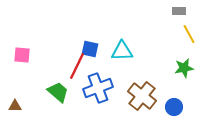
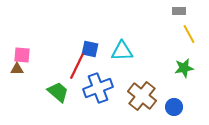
brown triangle: moved 2 px right, 37 px up
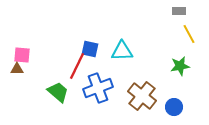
green star: moved 4 px left, 2 px up
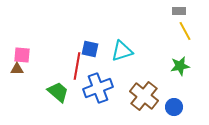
yellow line: moved 4 px left, 3 px up
cyan triangle: rotated 15 degrees counterclockwise
red line: rotated 16 degrees counterclockwise
brown cross: moved 2 px right
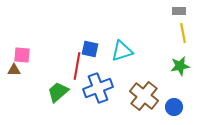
yellow line: moved 2 px left, 2 px down; rotated 18 degrees clockwise
brown triangle: moved 3 px left, 1 px down
green trapezoid: rotated 80 degrees counterclockwise
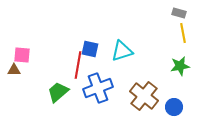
gray rectangle: moved 2 px down; rotated 16 degrees clockwise
red line: moved 1 px right, 1 px up
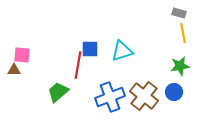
blue square: rotated 12 degrees counterclockwise
blue cross: moved 12 px right, 9 px down
blue circle: moved 15 px up
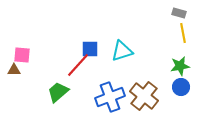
red line: rotated 32 degrees clockwise
blue circle: moved 7 px right, 5 px up
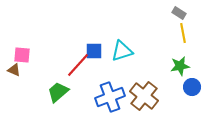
gray rectangle: rotated 16 degrees clockwise
blue square: moved 4 px right, 2 px down
brown triangle: rotated 24 degrees clockwise
blue circle: moved 11 px right
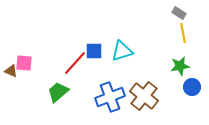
pink square: moved 2 px right, 8 px down
red line: moved 3 px left, 2 px up
brown triangle: moved 3 px left, 1 px down
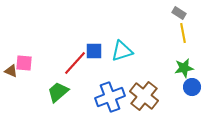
green star: moved 4 px right, 2 px down
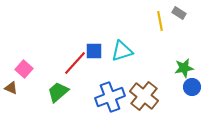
yellow line: moved 23 px left, 12 px up
pink square: moved 6 px down; rotated 36 degrees clockwise
brown triangle: moved 17 px down
